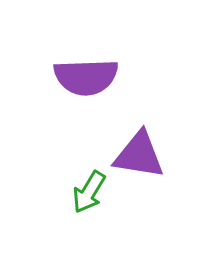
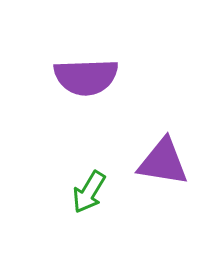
purple triangle: moved 24 px right, 7 px down
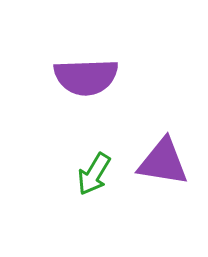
green arrow: moved 5 px right, 18 px up
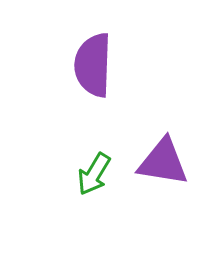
purple semicircle: moved 7 px right, 12 px up; rotated 94 degrees clockwise
